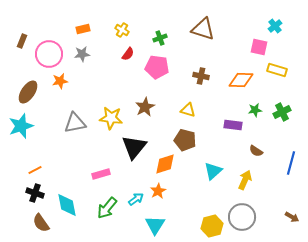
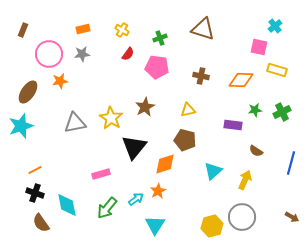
brown rectangle at (22, 41): moved 1 px right, 11 px up
yellow triangle at (188, 110): rotated 28 degrees counterclockwise
yellow star at (111, 118): rotated 25 degrees clockwise
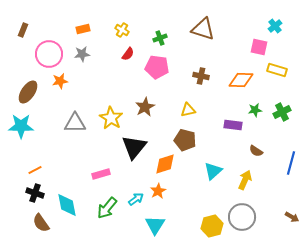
gray triangle at (75, 123): rotated 10 degrees clockwise
cyan star at (21, 126): rotated 20 degrees clockwise
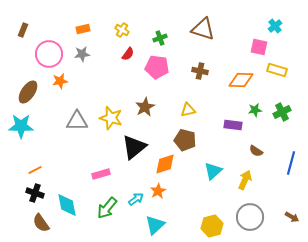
brown cross at (201, 76): moved 1 px left, 5 px up
yellow star at (111, 118): rotated 15 degrees counterclockwise
gray triangle at (75, 123): moved 2 px right, 2 px up
black triangle at (134, 147): rotated 12 degrees clockwise
gray circle at (242, 217): moved 8 px right
cyan triangle at (155, 225): rotated 15 degrees clockwise
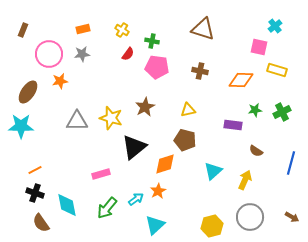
green cross at (160, 38): moved 8 px left, 3 px down; rotated 32 degrees clockwise
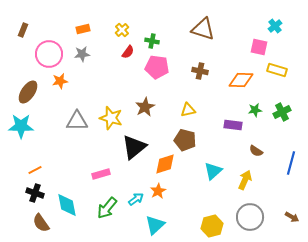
yellow cross at (122, 30): rotated 16 degrees clockwise
red semicircle at (128, 54): moved 2 px up
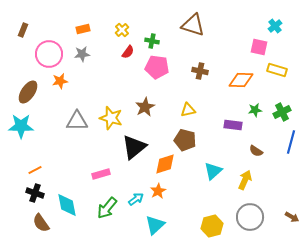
brown triangle at (203, 29): moved 10 px left, 4 px up
blue line at (291, 163): moved 21 px up
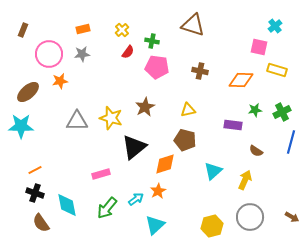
brown ellipse at (28, 92): rotated 15 degrees clockwise
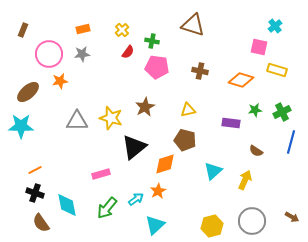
orange diamond at (241, 80): rotated 15 degrees clockwise
purple rectangle at (233, 125): moved 2 px left, 2 px up
gray circle at (250, 217): moved 2 px right, 4 px down
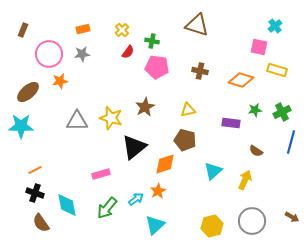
brown triangle at (193, 25): moved 4 px right
